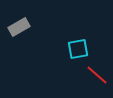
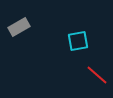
cyan square: moved 8 px up
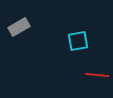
red line: rotated 35 degrees counterclockwise
